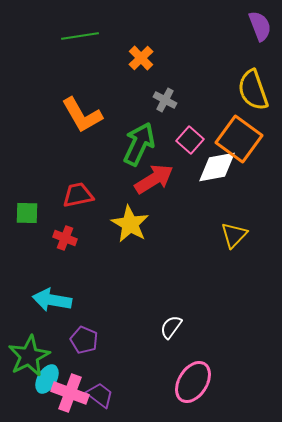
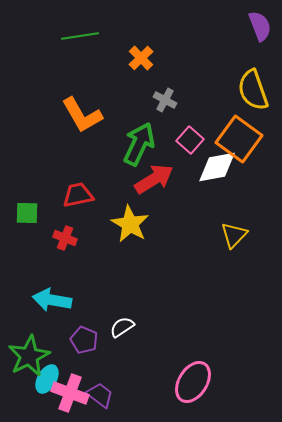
white semicircle: moved 49 px left; rotated 20 degrees clockwise
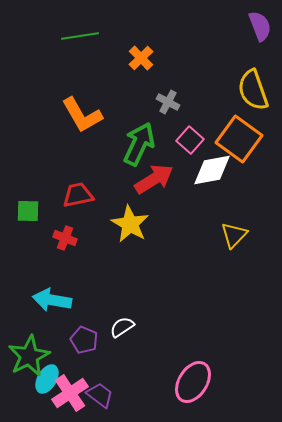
gray cross: moved 3 px right, 2 px down
white diamond: moved 5 px left, 3 px down
green square: moved 1 px right, 2 px up
pink cross: rotated 36 degrees clockwise
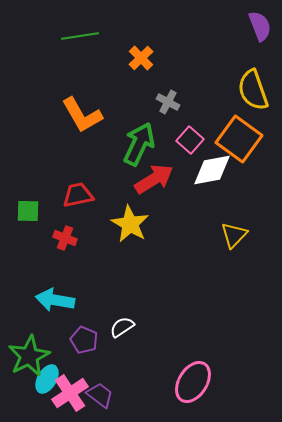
cyan arrow: moved 3 px right
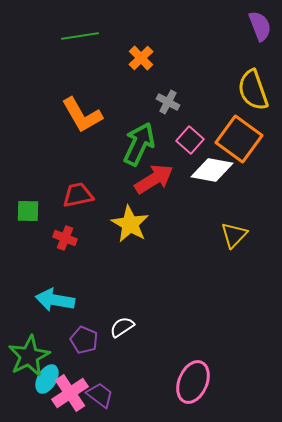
white diamond: rotated 21 degrees clockwise
pink ellipse: rotated 9 degrees counterclockwise
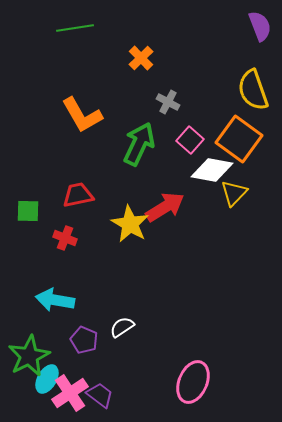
green line: moved 5 px left, 8 px up
red arrow: moved 11 px right, 28 px down
yellow triangle: moved 42 px up
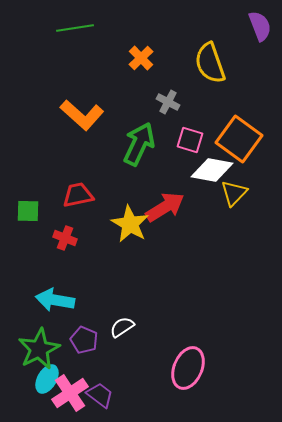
yellow semicircle: moved 43 px left, 27 px up
orange L-shape: rotated 18 degrees counterclockwise
pink square: rotated 24 degrees counterclockwise
green star: moved 10 px right, 7 px up
pink ellipse: moved 5 px left, 14 px up
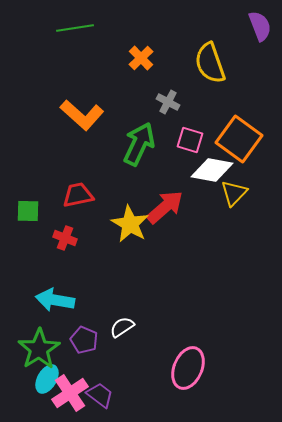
red arrow: rotated 9 degrees counterclockwise
green star: rotated 6 degrees counterclockwise
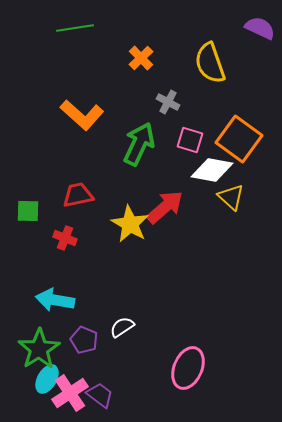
purple semicircle: moved 2 px down; rotated 44 degrees counterclockwise
yellow triangle: moved 3 px left, 4 px down; rotated 32 degrees counterclockwise
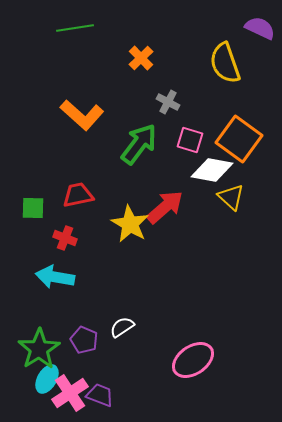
yellow semicircle: moved 15 px right
green arrow: rotated 12 degrees clockwise
green square: moved 5 px right, 3 px up
cyan arrow: moved 23 px up
pink ellipse: moved 5 px right, 8 px up; rotated 33 degrees clockwise
purple trapezoid: rotated 16 degrees counterclockwise
